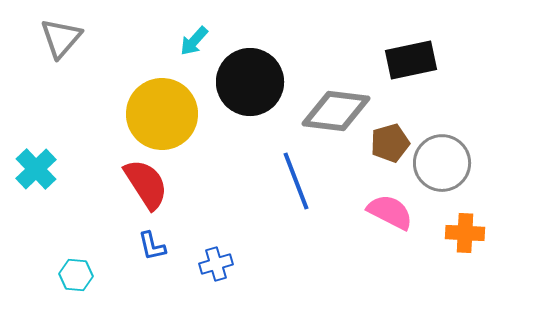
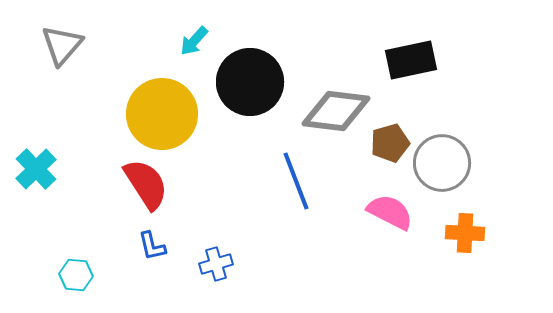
gray triangle: moved 1 px right, 7 px down
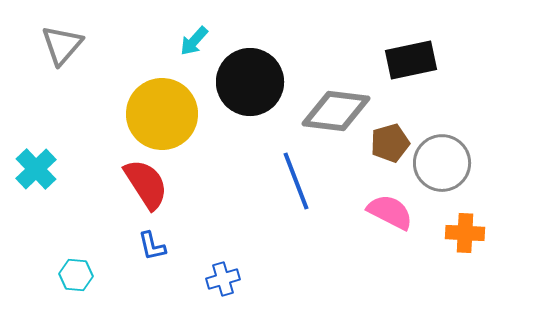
blue cross: moved 7 px right, 15 px down
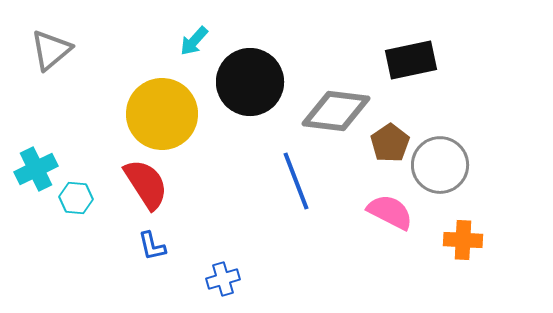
gray triangle: moved 11 px left, 5 px down; rotated 9 degrees clockwise
brown pentagon: rotated 18 degrees counterclockwise
gray circle: moved 2 px left, 2 px down
cyan cross: rotated 18 degrees clockwise
orange cross: moved 2 px left, 7 px down
cyan hexagon: moved 77 px up
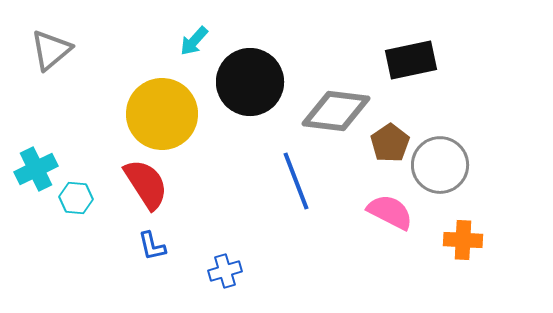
blue cross: moved 2 px right, 8 px up
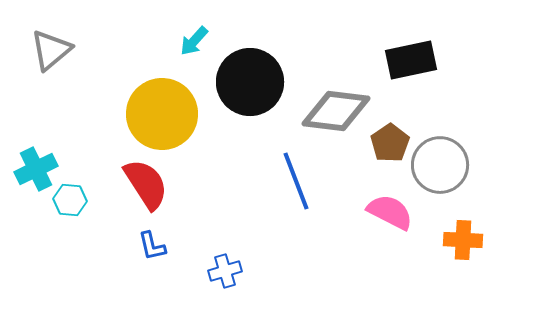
cyan hexagon: moved 6 px left, 2 px down
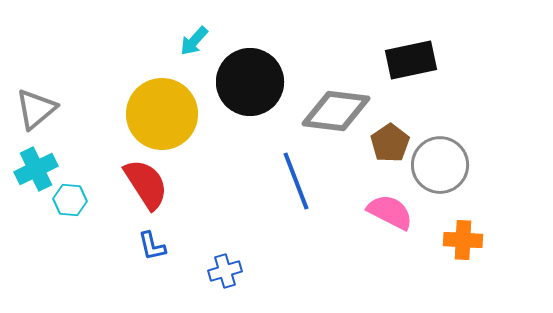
gray triangle: moved 15 px left, 59 px down
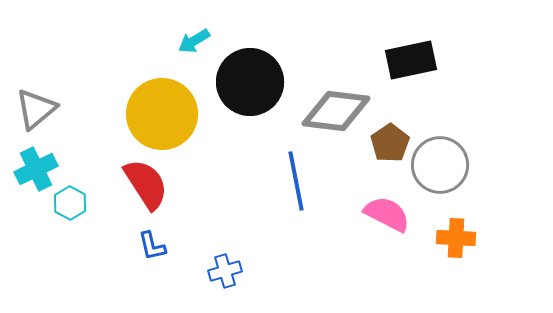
cyan arrow: rotated 16 degrees clockwise
blue line: rotated 10 degrees clockwise
cyan hexagon: moved 3 px down; rotated 24 degrees clockwise
pink semicircle: moved 3 px left, 2 px down
orange cross: moved 7 px left, 2 px up
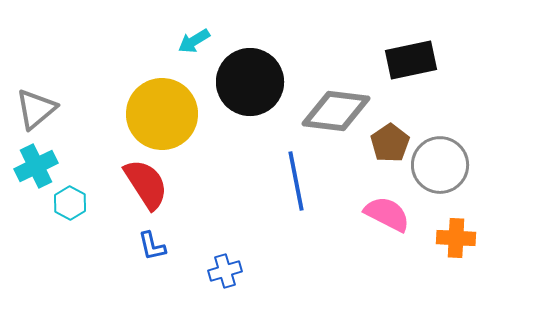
cyan cross: moved 3 px up
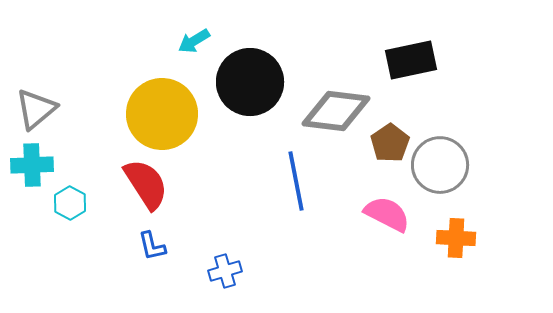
cyan cross: moved 4 px left, 1 px up; rotated 24 degrees clockwise
